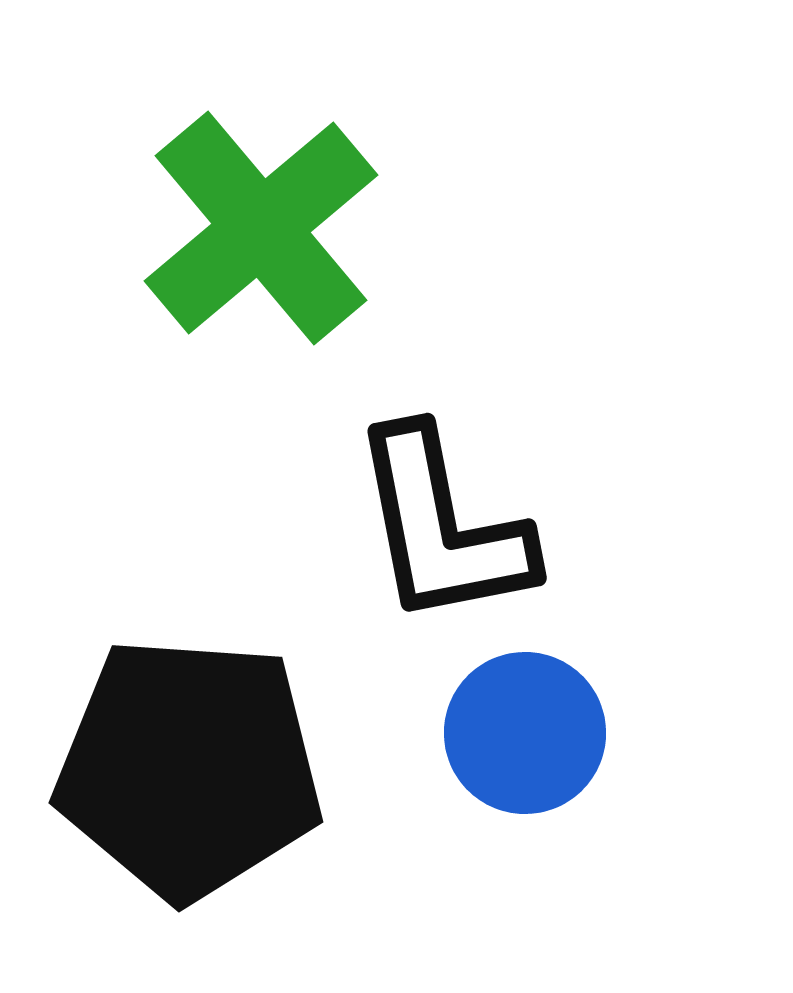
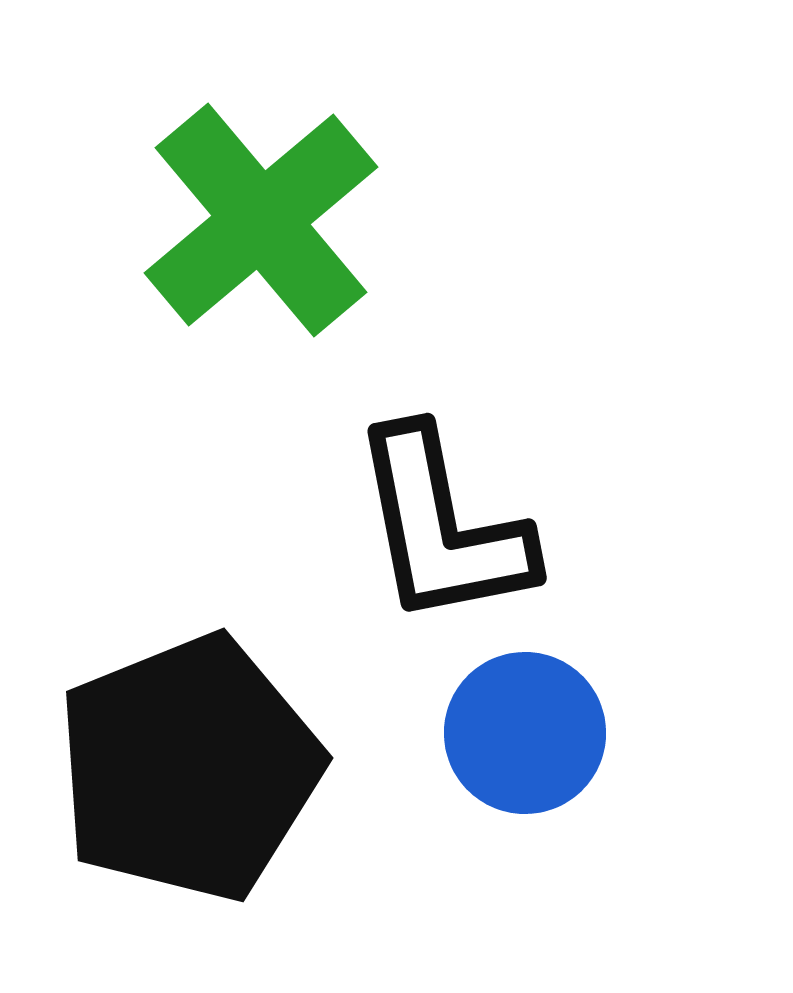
green cross: moved 8 px up
black pentagon: rotated 26 degrees counterclockwise
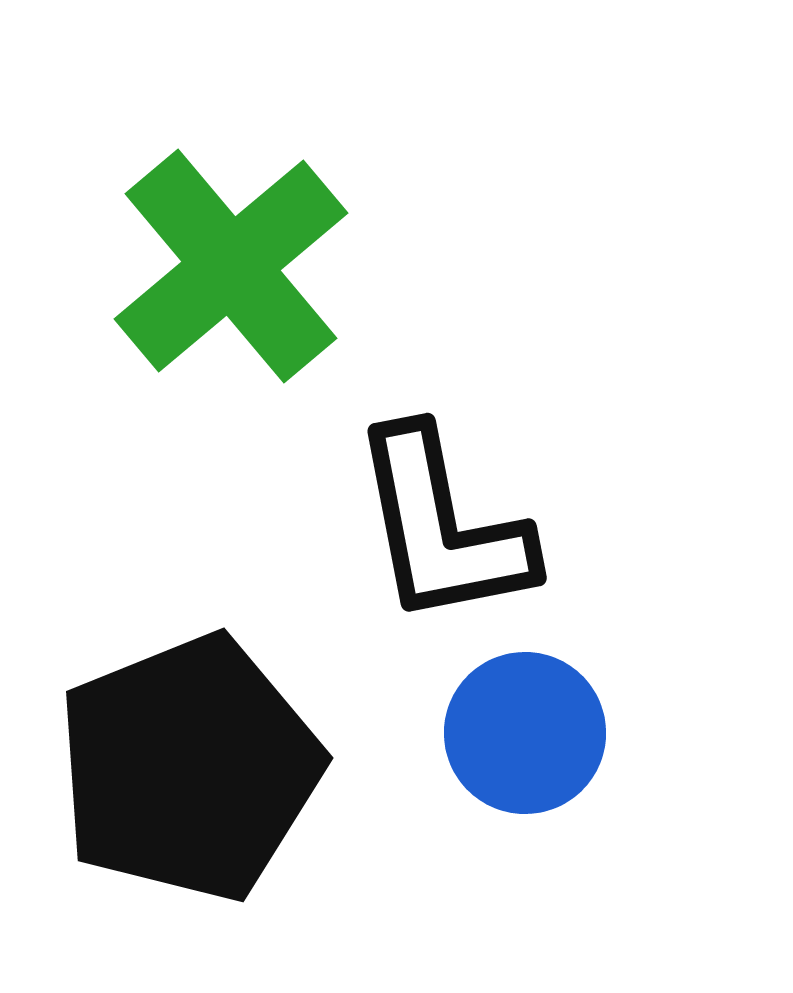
green cross: moved 30 px left, 46 px down
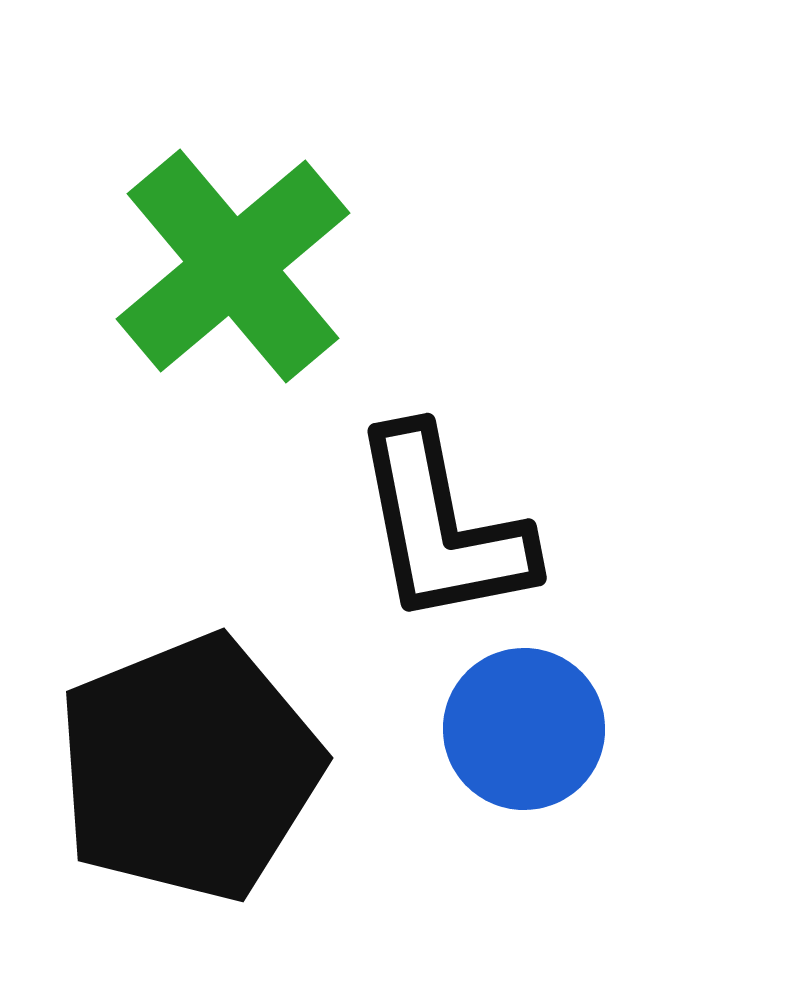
green cross: moved 2 px right
blue circle: moved 1 px left, 4 px up
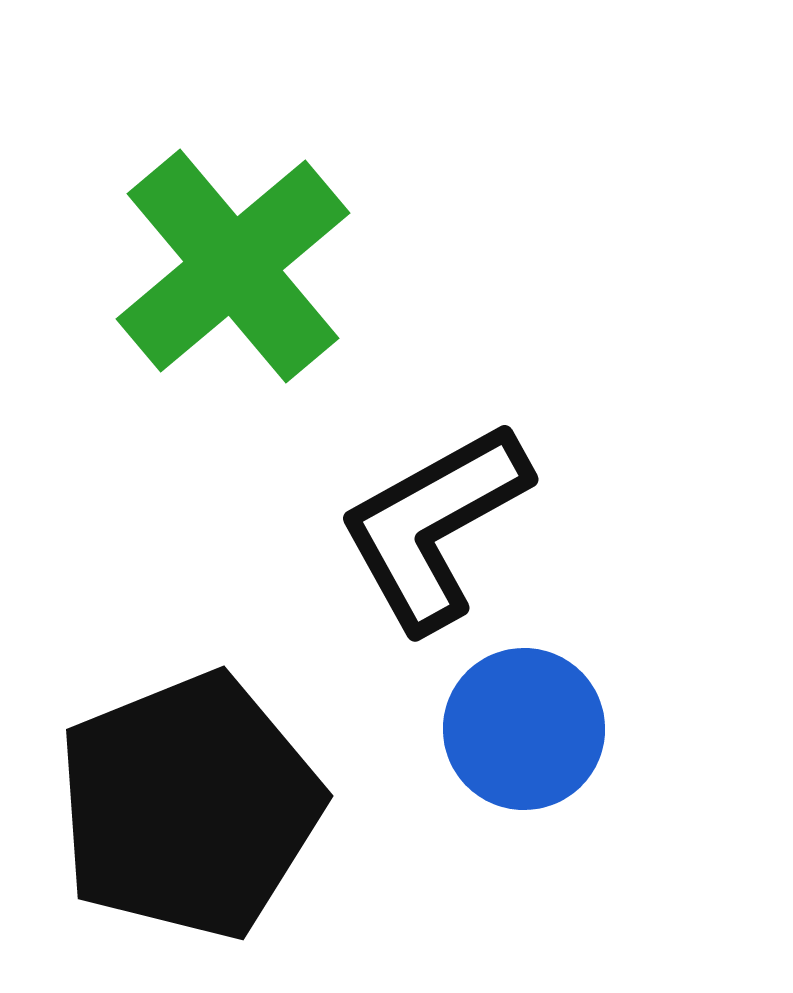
black L-shape: moved 8 px left, 1 px up; rotated 72 degrees clockwise
black pentagon: moved 38 px down
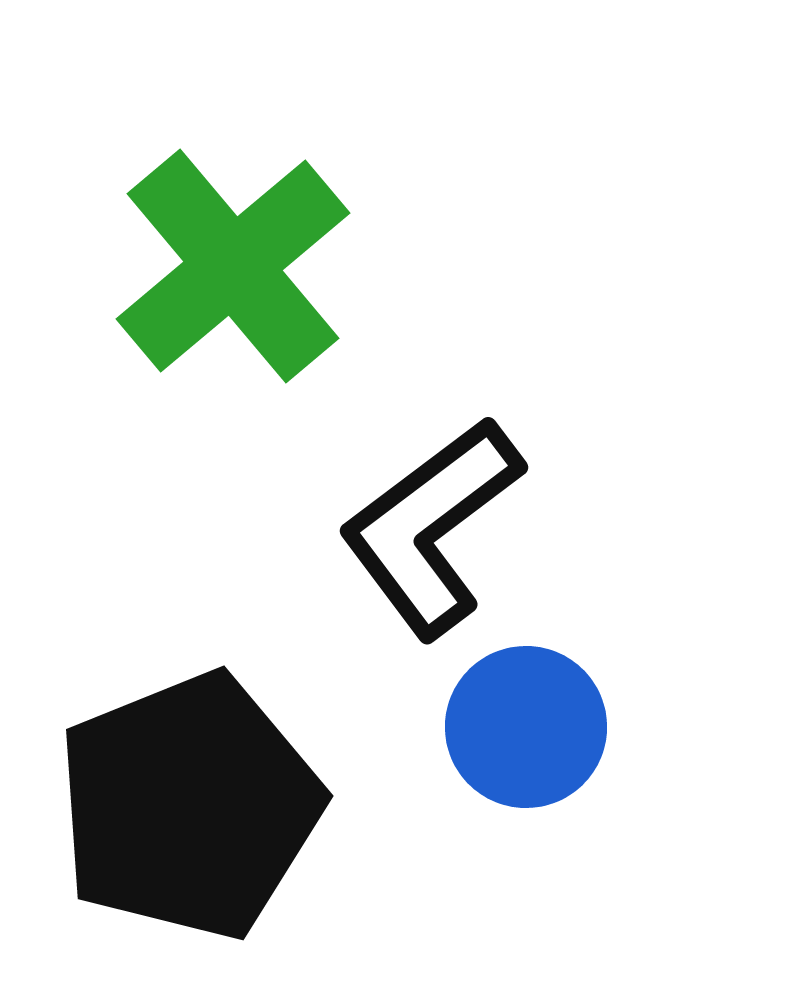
black L-shape: moved 3 px left, 1 px down; rotated 8 degrees counterclockwise
blue circle: moved 2 px right, 2 px up
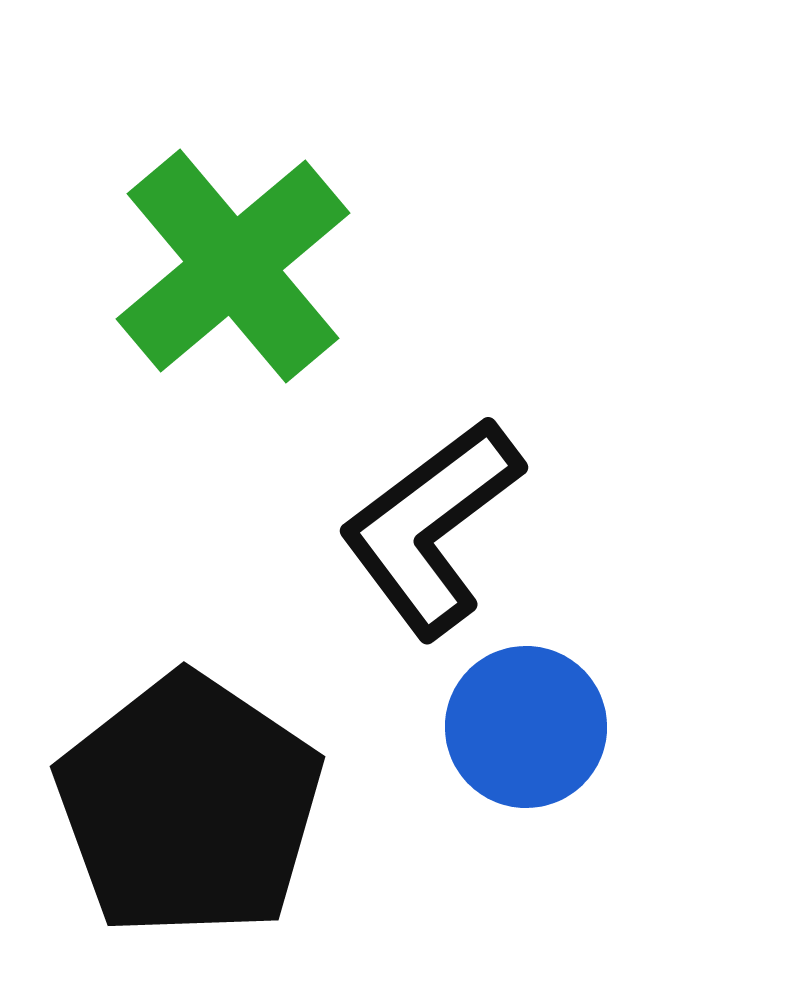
black pentagon: rotated 16 degrees counterclockwise
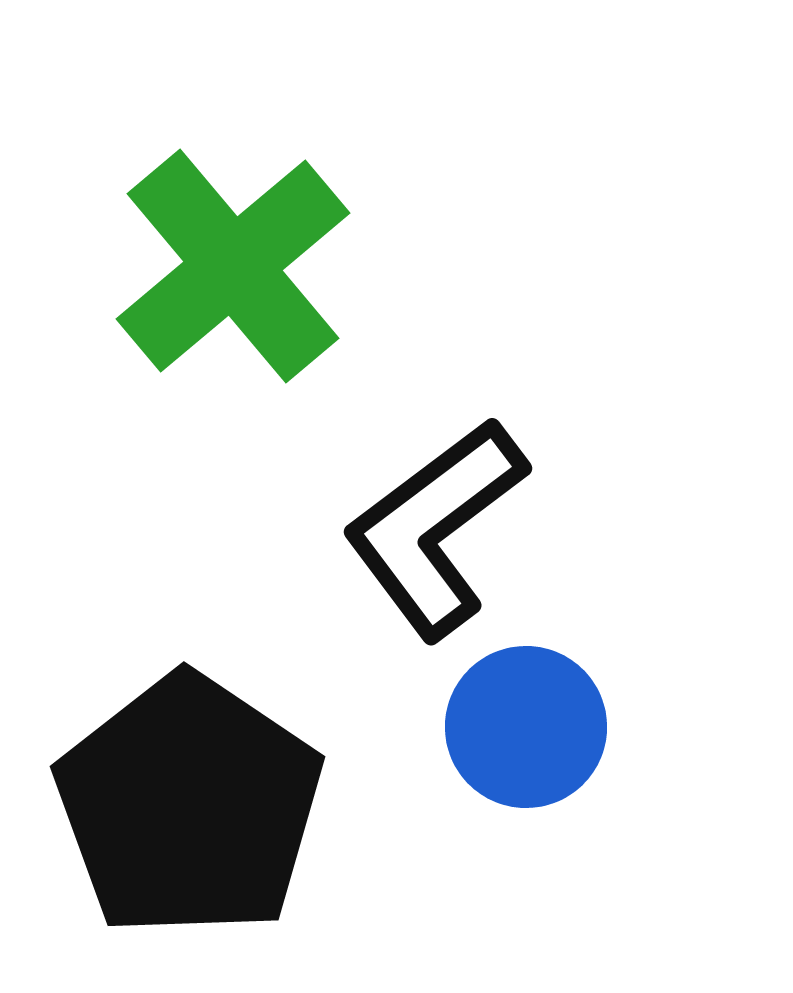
black L-shape: moved 4 px right, 1 px down
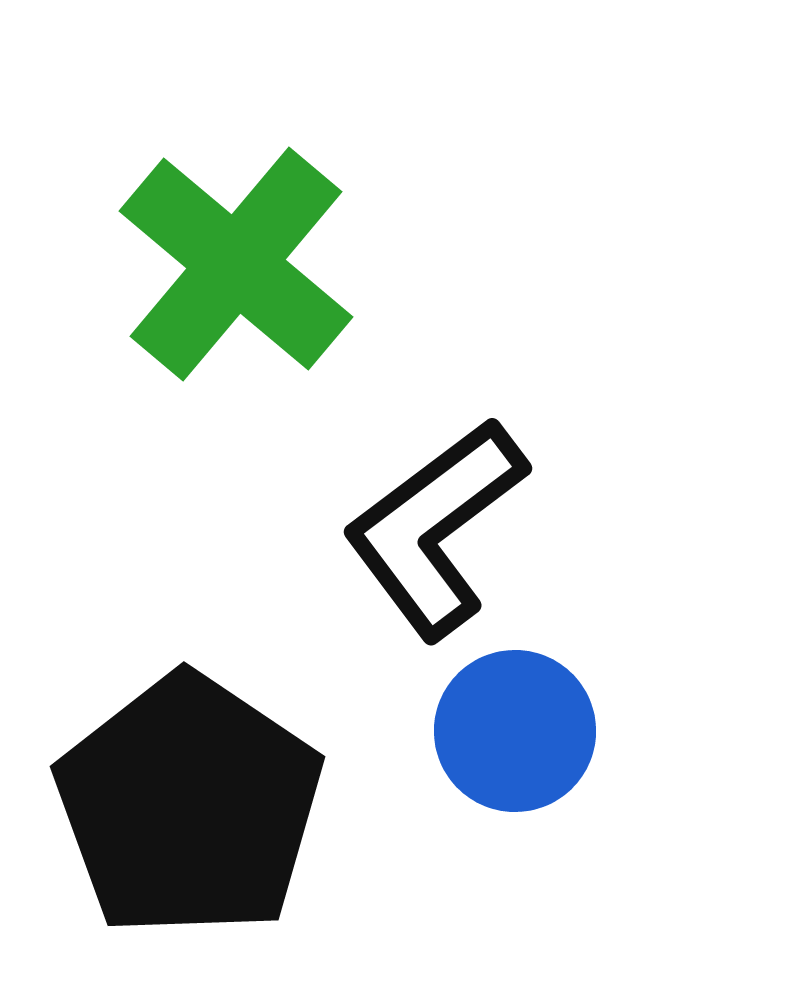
green cross: moved 3 px right, 2 px up; rotated 10 degrees counterclockwise
blue circle: moved 11 px left, 4 px down
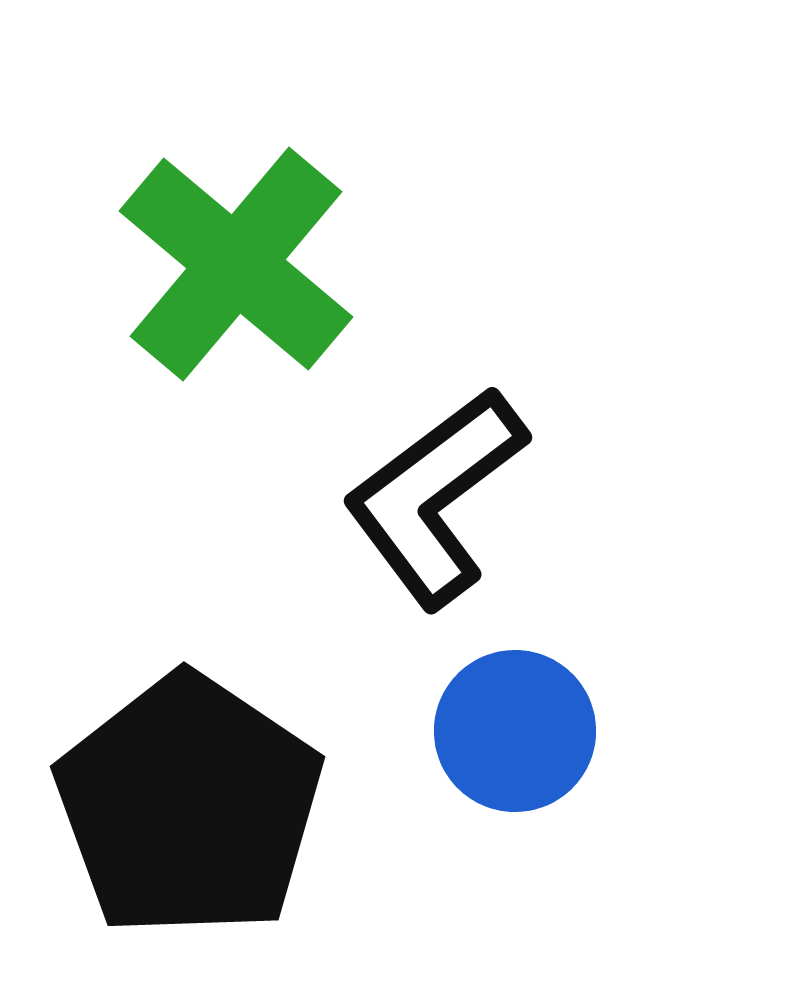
black L-shape: moved 31 px up
